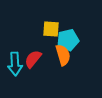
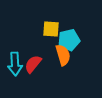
cyan pentagon: moved 1 px right
red semicircle: moved 5 px down
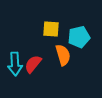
cyan pentagon: moved 10 px right, 3 px up
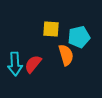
orange semicircle: moved 3 px right
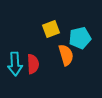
yellow square: rotated 24 degrees counterclockwise
cyan pentagon: moved 1 px right, 1 px down
red semicircle: rotated 138 degrees clockwise
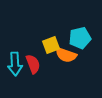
yellow square: moved 16 px down
orange semicircle: rotated 125 degrees clockwise
red semicircle: rotated 18 degrees counterclockwise
